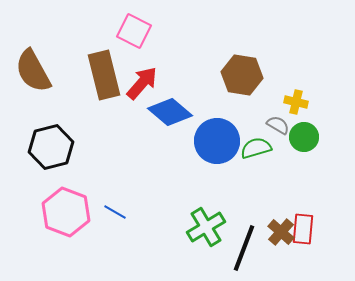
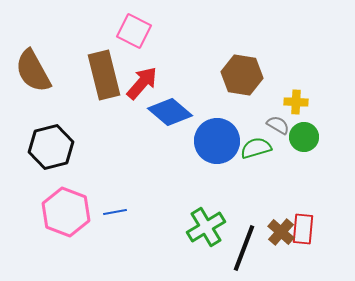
yellow cross: rotated 10 degrees counterclockwise
blue line: rotated 40 degrees counterclockwise
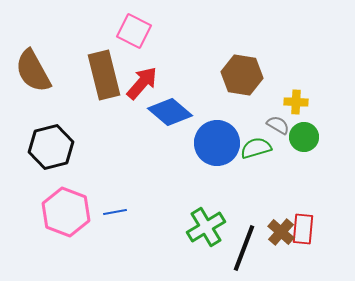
blue circle: moved 2 px down
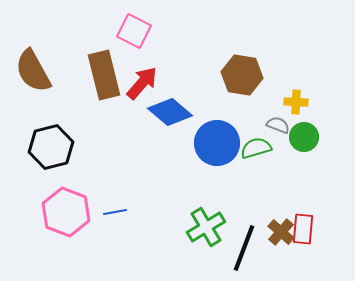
gray semicircle: rotated 10 degrees counterclockwise
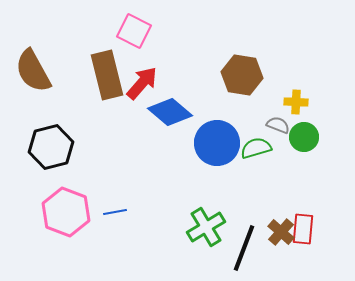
brown rectangle: moved 3 px right
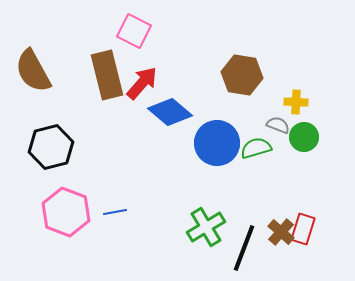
red rectangle: rotated 12 degrees clockwise
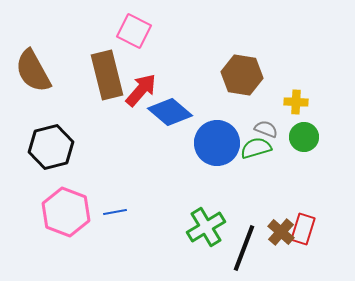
red arrow: moved 1 px left, 7 px down
gray semicircle: moved 12 px left, 4 px down
